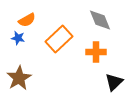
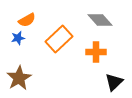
gray diamond: rotated 20 degrees counterclockwise
blue star: rotated 24 degrees counterclockwise
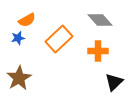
orange cross: moved 2 px right, 1 px up
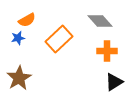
gray diamond: moved 1 px down
orange cross: moved 9 px right
black triangle: rotated 12 degrees clockwise
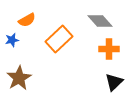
blue star: moved 6 px left, 2 px down
orange cross: moved 2 px right, 2 px up
black triangle: rotated 12 degrees counterclockwise
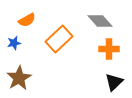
blue star: moved 2 px right, 3 px down
